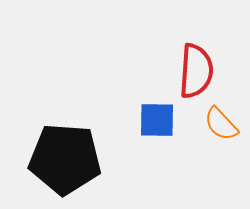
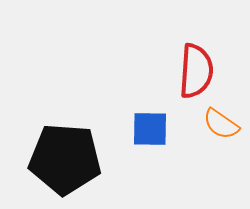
blue square: moved 7 px left, 9 px down
orange semicircle: rotated 12 degrees counterclockwise
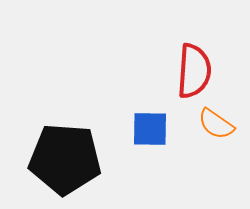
red semicircle: moved 2 px left
orange semicircle: moved 5 px left
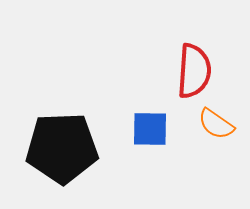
black pentagon: moved 3 px left, 11 px up; rotated 6 degrees counterclockwise
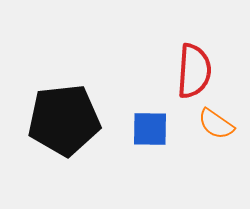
black pentagon: moved 2 px right, 28 px up; rotated 4 degrees counterclockwise
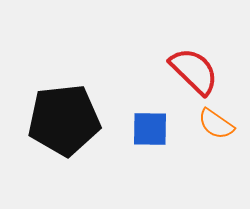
red semicircle: rotated 50 degrees counterclockwise
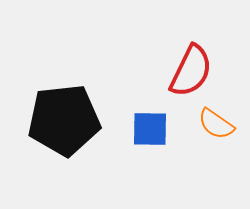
red semicircle: moved 3 px left; rotated 72 degrees clockwise
